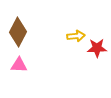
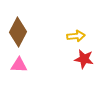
red star: moved 13 px left, 11 px down; rotated 12 degrees clockwise
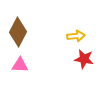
pink triangle: moved 1 px right
